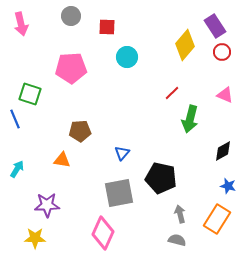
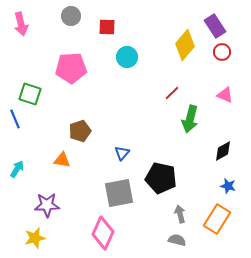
brown pentagon: rotated 15 degrees counterclockwise
yellow star: rotated 15 degrees counterclockwise
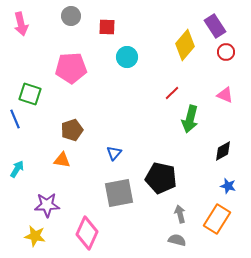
red circle: moved 4 px right
brown pentagon: moved 8 px left, 1 px up
blue triangle: moved 8 px left
pink diamond: moved 16 px left
yellow star: moved 2 px up; rotated 25 degrees clockwise
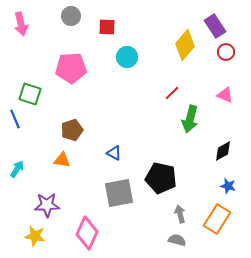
blue triangle: rotated 42 degrees counterclockwise
